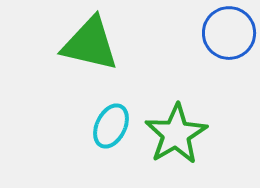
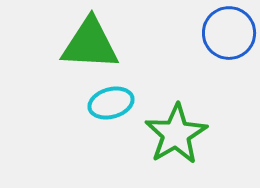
green triangle: rotated 10 degrees counterclockwise
cyan ellipse: moved 23 px up; rotated 48 degrees clockwise
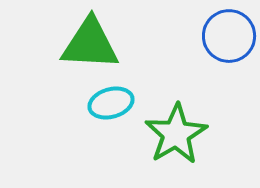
blue circle: moved 3 px down
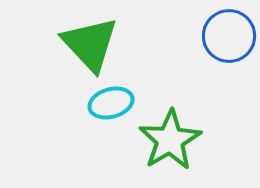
green triangle: rotated 44 degrees clockwise
green star: moved 6 px left, 6 px down
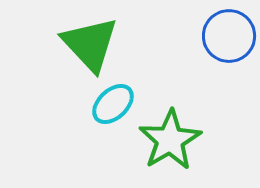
cyan ellipse: moved 2 px right, 1 px down; rotated 27 degrees counterclockwise
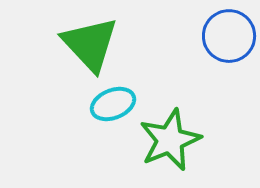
cyan ellipse: rotated 21 degrees clockwise
green star: rotated 8 degrees clockwise
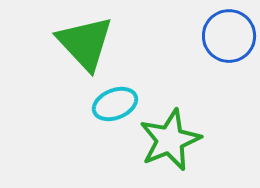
green triangle: moved 5 px left, 1 px up
cyan ellipse: moved 2 px right
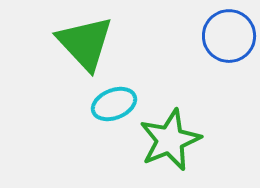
cyan ellipse: moved 1 px left
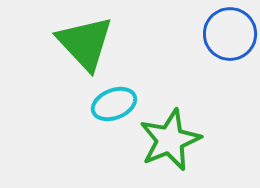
blue circle: moved 1 px right, 2 px up
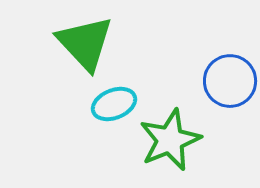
blue circle: moved 47 px down
